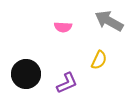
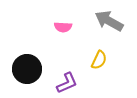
black circle: moved 1 px right, 5 px up
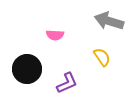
gray arrow: rotated 12 degrees counterclockwise
pink semicircle: moved 8 px left, 8 px down
yellow semicircle: moved 3 px right, 3 px up; rotated 60 degrees counterclockwise
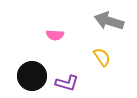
black circle: moved 5 px right, 7 px down
purple L-shape: rotated 40 degrees clockwise
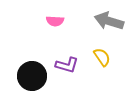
pink semicircle: moved 14 px up
purple L-shape: moved 18 px up
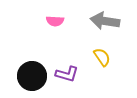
gray arrow: moved 4 px left; rotated 8 degrees counterclockwise
purple L-shape: moved 9 px down
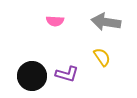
gray arrow: moved 1 px right, 1 px down
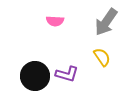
gray arrow: rotated 64 degrees counterclockwise
black circle: moved 3 px right
